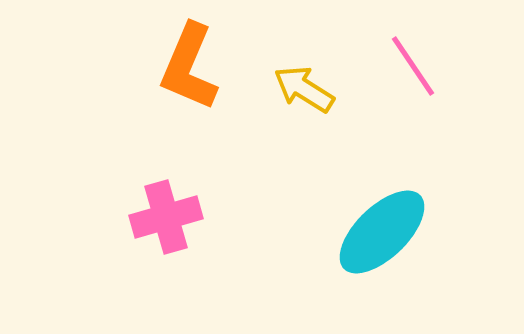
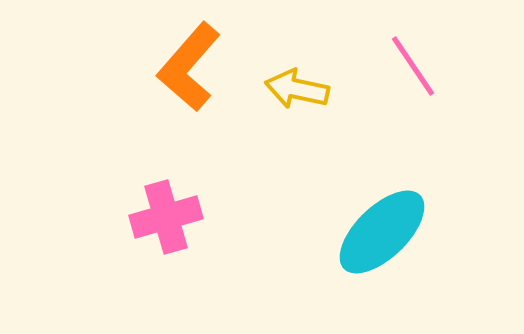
orange L-shape: rotated 18 degrees clockwise
yellow arrow: moved 7 px left; rotated 20 degrees counterclockwise
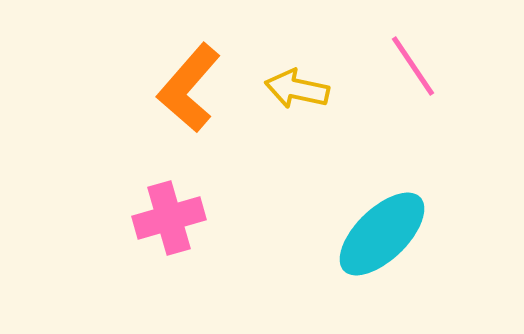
orange L-shape: moved 21 px down
pink cross: moved 3 px right, 1 px down
cyan ellipse: moved 2 px down
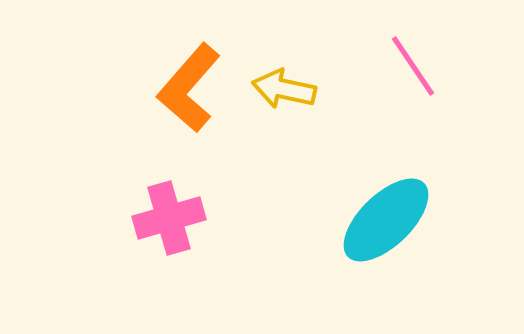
yellow arrow: moved 13 px left
cyan ellipse: moved 4 px right, 14 px up
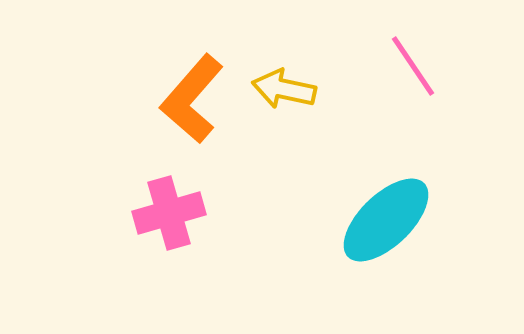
orange L-shape: moved 3 px right, 11 px down
pink cross: moved 5 px up
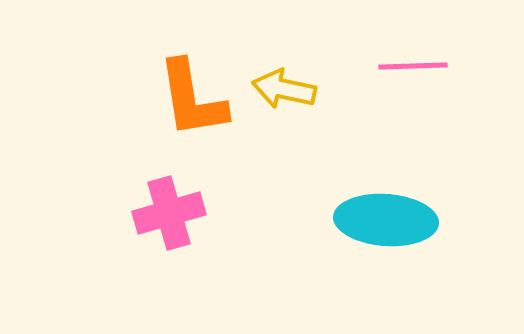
pink line: rotated 58 degrees counterclockwise
orange L-shape: rotated 50 degrees counterclockwise
cyan ellipse: rotated 48 degrees clockwise
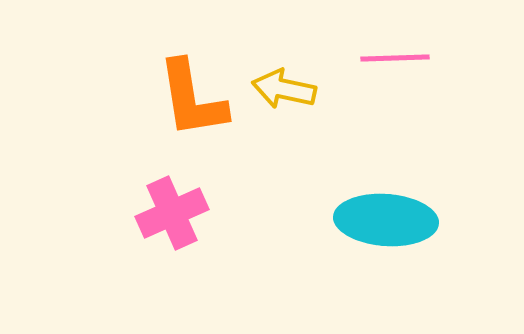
pink line: moved 18 px left, 8 px up
pink cross: moved 3 px right; rotated 8 degrees counterclockwise
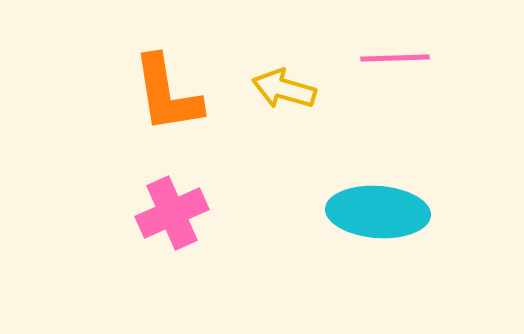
yellow arrow: rotated 4 degrees clockwise
orange L-shape: moved 25 px left, 5 px up
cyan ellipse: moved 8 px left, 8 px up
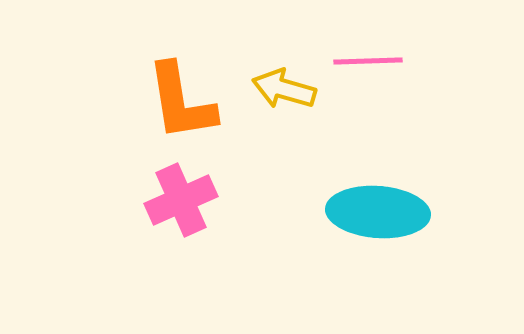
pink line: moved 27 px left, 3 px down
orange L-shape: moved 14 px right, 8 px down
pink cross: moved 9 px right, 13 px up
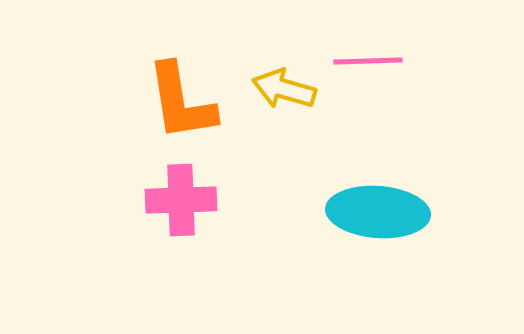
pink cross: rotated 22 degrees clockwise
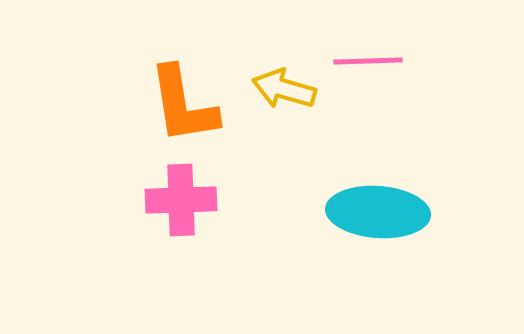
orange L-shape: moved 2 px right, 3 px down
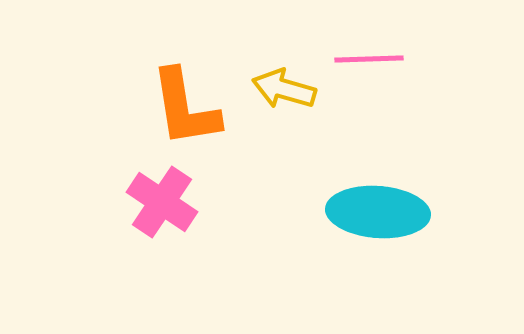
pink line: moved 1 px right, 2 px up
orange L-shape: moved 2 px right, 3 px down
pink cross: moved 19 px left, 2 px down; rotated 36 degrees clockwise
